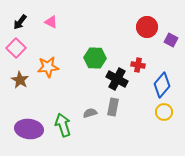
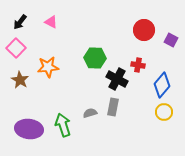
red circle: moved 3 px left, 3 px down
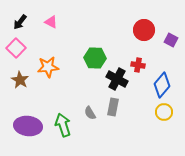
gray semicircle: rotated 104 degrees counterclockwise
purple ellipse: moved 1 px left, 3 px up
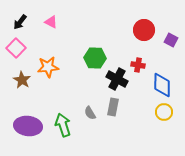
brown star: moved 2 px right
blue diamond: rotated 40 degrees counterclockwise
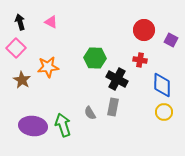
black arrow: rotated 126 degrees clockwise
red cross: moved 2 px right, 5 px up
purple ellipse: moved 5 px right
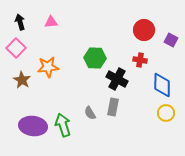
pink triangle: rotated 32 degrees counterclockwise
yellow circle: moved 2 px right, 1 px down
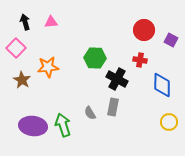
black arrow: moved 5 px right
yellow circle: moved 3 px right, 9 px down
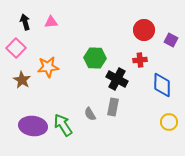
red cross: rotated 16 degrees counterclockwise
gray semicircle: moved 1 px down
green arrow: rotated 15 degrees counterclockwise
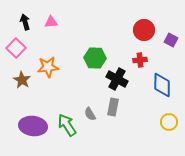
green arrow: moved 4 px right
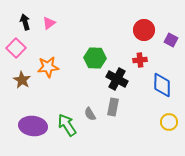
pink triangle: moved 2 px left, 1 px down; rotated 32 degrees counterclockwise
